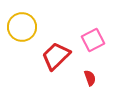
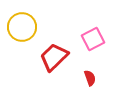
pink square: moved 1 px up
red trapezoid: moved 2 px left, 1 px down
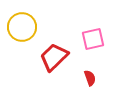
pink square: rotated 15 degrees clockwise
